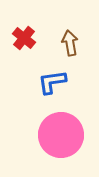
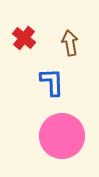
blue L-shape: rotated 96 degrees clockwise
pink circle: moved 1 px right, 1 px down
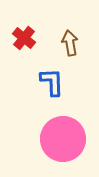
pink circle: moved 1 px right, 3 px down
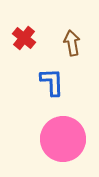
brown arrow: moved 2 px right
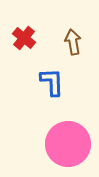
brown arrow: moved 1 px right, 1 px up
pink circle: moved 5 px right, 5 px down
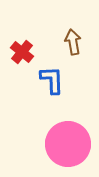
red cross: moved 2 px left, 14 px down
blue L-shape: moved 2 px up
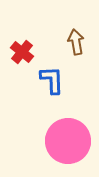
brown arrow: moved 3 px right
pink circle: moved 3 px up
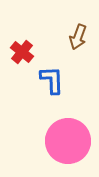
brown arrow: moved 2 px right, 5 px up; rotated 150 degrees counterclockwise
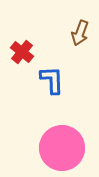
brown arrow: moved 2 px right, 4 px up
pink circle: moved 6 px left, 7 px down
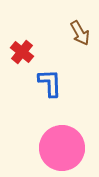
brown arrow: rotated 50 degrees counterclockwise
blue L-shape: moved 2 px left, 3 px down
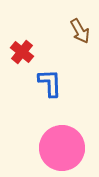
brown arrow: moved 2 px up
